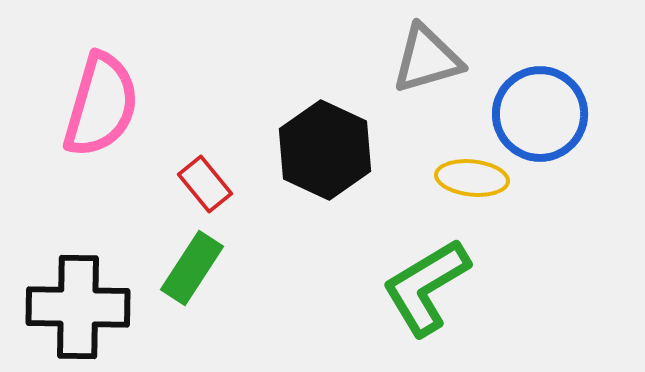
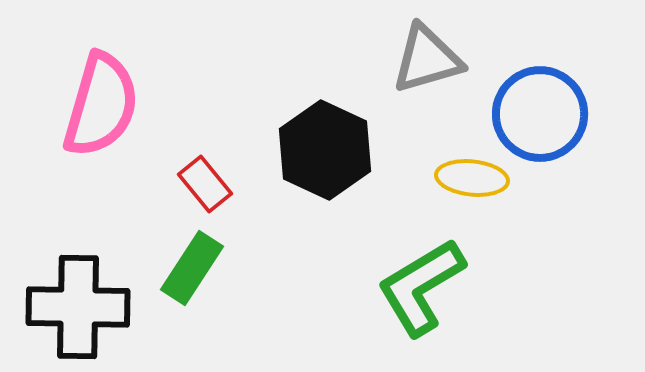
green L-shape: moved 5 px left
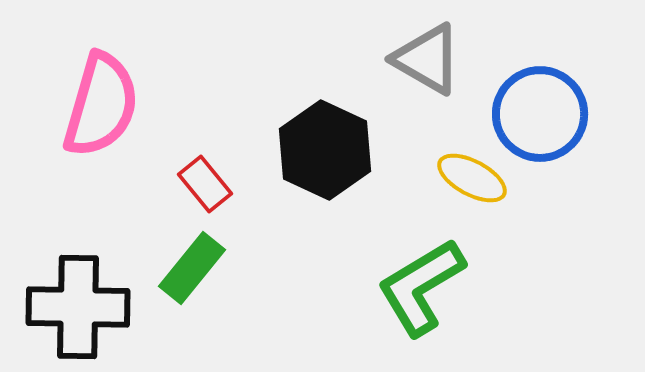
gray triangle: rotated 46 degrees clockwise
yellow ellipse: rotated 22 degrees clockwise
green rectangle: rotated 6 degrees clockwise
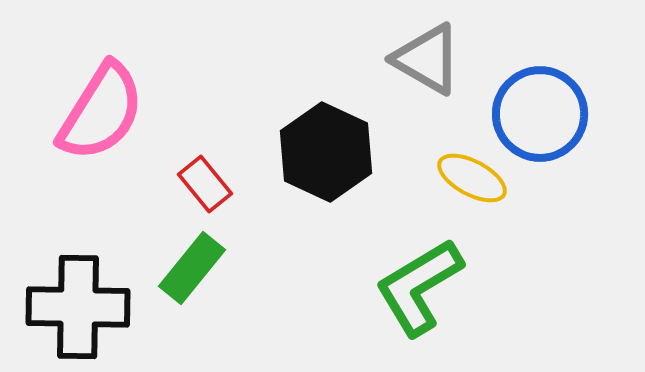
pink semicircle: moved 7 px down; rotated 16 degrees clockwise
black hexagon: moved 1 px right, 2 px down
green L-shape: moved 2 px left
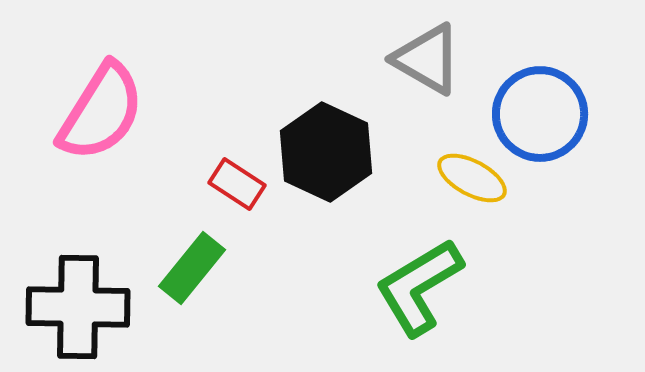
red rectangle: moved 32 px right; rotated 18 degrees counterclockwise
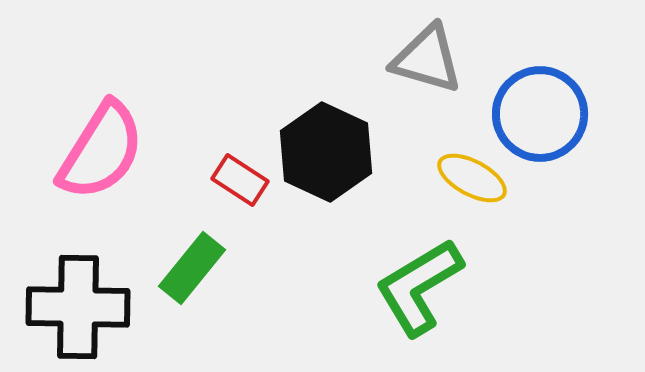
gray triangle: rotated 14 degrees counterclockwise
pink semicircle: moved 39 px down
red rectangle: moved 3 px right, 4 px up
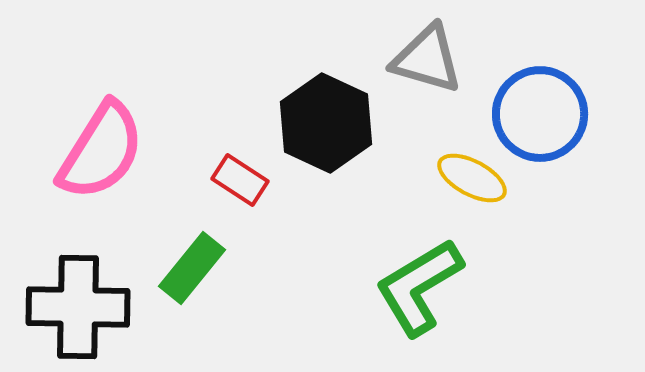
black hexagon: moved 29 px up
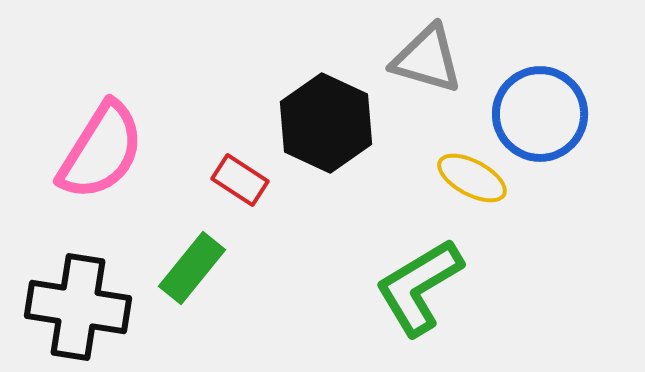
black cross: rotated 8 degrees clockwise
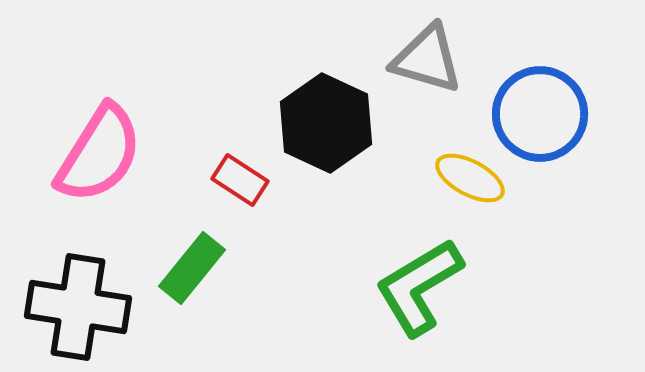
pink semicircle: moved 2 px left, 3 px down
yellow ellipse: moved 2 px left
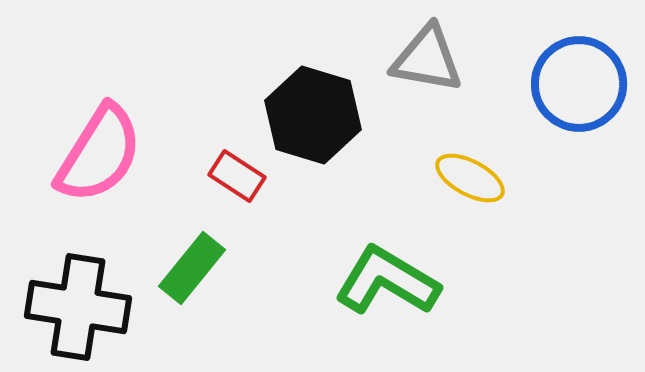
gray triangle: rotated 6 degrees counterclockwise
blue circle: moved 39 px right, 30 px up
black hexagon: moved 13 px left, 8 px up; rotated 8 degrees counterclockwise
red rectangle: moved 3 px left, 4 px up
green L-shape: moved 32 px left, 6 px up; rotated 62 degrees clockwise
